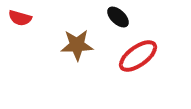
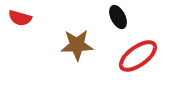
black ellipse: rotated 20 degrees clockwise
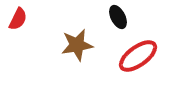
red semicircle: moved 2 px left, 1 px down; rotated 80 degrees counterclockwise
brown star: rotated 8 degrees counterclockwise
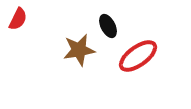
black ellipse: moved 10 px left, 9 px down
brown star: moved 2 px right, 5 px down
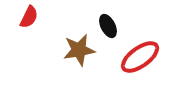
red semicircle: moved 11 px right, 2 px up
red ellipse: moved 2 px right, 1 px down
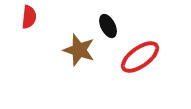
red semicircle: rotated 20 degrees counterclockwise
brown star: rotated 28 degrees clockwise
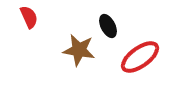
red semicircle: rotated 30 degrees counterclockwise
brown star: rotated 8 degrees counterclockwise
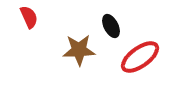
black ellipse: moved 3 px right
brown star: rotated 12 degrees counterclockwise
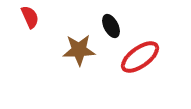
red semicircle: moved 1 px right
